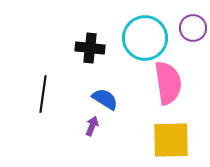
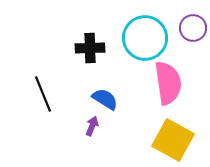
black cross: rotated 8 degrees counterclockwise
black line: rotated 30 degrees counterclockwise
yellow square: moved 2 px right; rotated 30 degrees clockwise
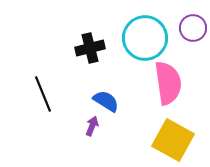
black cross: rotated 12 degrees counterclockwise
blue semicircle: moved 1 px right, 2 px down
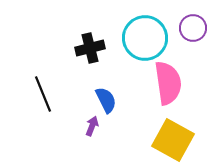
blue semicircle: moved 1 px up; rotated 32 degrees clockwise
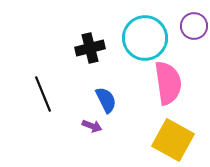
purple circle: moved 1 px right, 2 px up
purple arrow: rotated 90 degrees clockwise
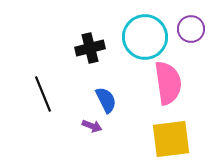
purple circle: moved 3 px left, 3 px down
cyan circle: moved 1 px up
yellow square: moved 2 px left, 1 px up; rotated 36 degrees counterclockwise
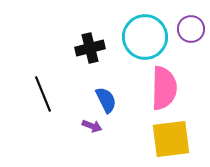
pink semicircle: moved 4 px left, 5 px down; rotated 9 degrees clockwise
